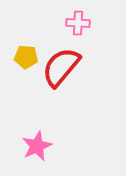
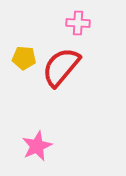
yellow pentagon: moved 2 px left, 1 px down
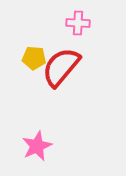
yellow pentagon: moved 10 px right
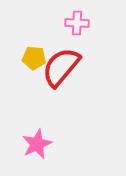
pink cross: moved 1 px left
pink star: moved 2 px up
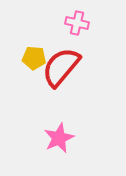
pink cross: rotated 10 degrees clockwise
pink star: moved 22 px right, 6 px up
